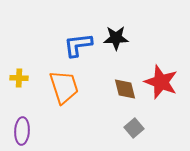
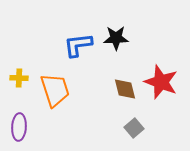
orange trapezoid: moved 9 px left, 3 px down
purple ellipse: moved 3 px left, 4 px up
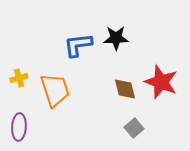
yellow cross: rotated 18 degrees counterclockwise
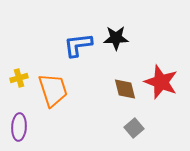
orange trapezoid: moved 2 px left
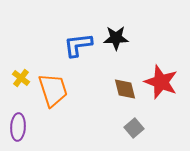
yellow cross: moved 2 px right; rotated 36 degrees counterclockwise
purple ellipse: moved 1 px left
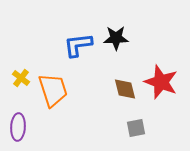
gray square: moved 2 px right; rotated 30 degrees clockwise
